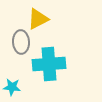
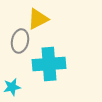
gray ellipse: moved 1 px left, 1 px up; rotated 15 degrees clockwise
cyan star: rotated 18 degrees counterclockwise
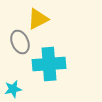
gray ellipse: moved 1 px down; rotated 35 degrees counterclockwise
cyan star: moved 1 px right, 2 px down
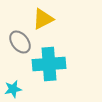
yellow triangle: moved 5 px right
gray ellipse: rotated 15 degrees counterclockwise
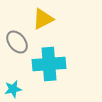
gray ellipse: moved 3 px left
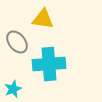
yellow triangle: rotated 35 degrees clockwise
cyan star: rotated 12 degrees counterclockwise
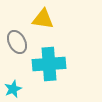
gray ellipse: rotated 10 degrees clockwise
